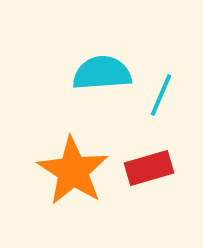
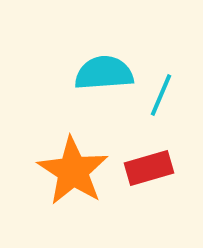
cyan semicircle: moved 2 px right
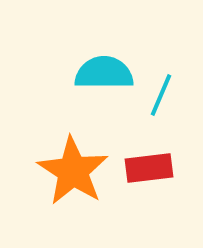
cyan semicircle: rotated 4 degrees clockwise
red rectangle: rotated 9 degrees clockwise
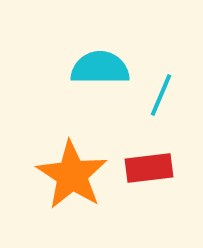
cyan semicircle: moved 4 px left, 5 px up
orange star: moved 1 px left, 4 px down
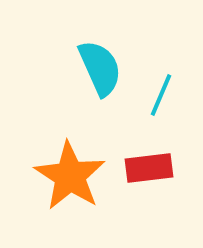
cyan semicircle: rotated 66 degrees clockwise
orange star: moved 2 px left, 1 px down
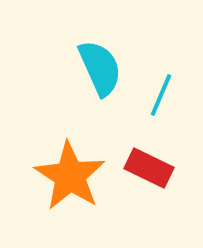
red rectangle: rotated 33 degrees clockwise
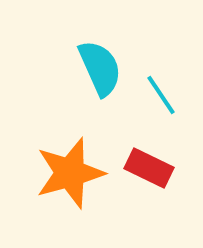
cyan line: rotated 57 degrees counterclockwise
orange star: moved 3 px up; rotated 24 degrees clockwise
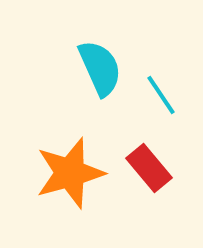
red rectangle: rotated 24 degrees clockwise
